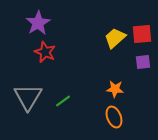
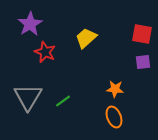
purple star: moved 8 px left, 1 px down
red square: rotated 15 degrees clockwise
yellow trapezoid: moved 29 px left
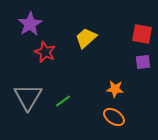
orange ellipse: rotated 35 degrees counterclockwise
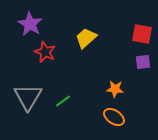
purple star: rotated 10 degrees counterclockwise
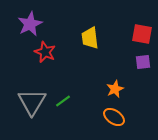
purple star: rotated 15 degrees clockwise
yellow trapezoid: moved 4 px right; rotated 55 degrees counterclockwise
orange star: rotated 30 degrees counterclockwise
gray triangle: moved 4 px right, 5 px down
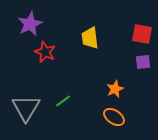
gray triangle: moved 6 px left, 6 px down
